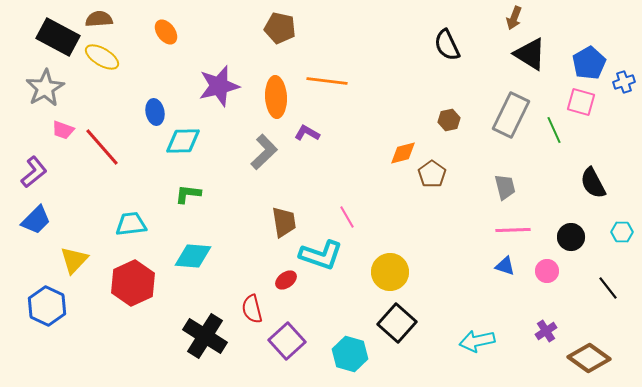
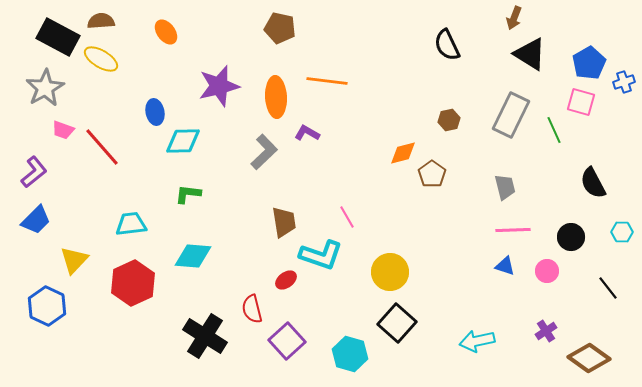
brown semicircle at (99, 19): moved 2 px right, 2 px down
yellow ellipse at (102, 57): moved 1 px left, 2 px down
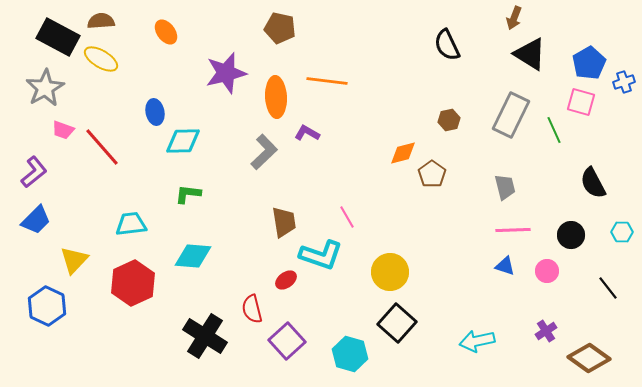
purple star at (219, 86): moved 7 px right, 13 px up
black circle at (571, 237): moved 2 px up
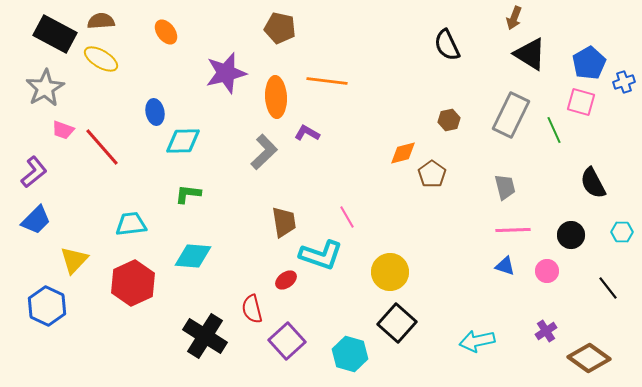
black rectangle at (58, 37): moved 3 px left, 3 px up
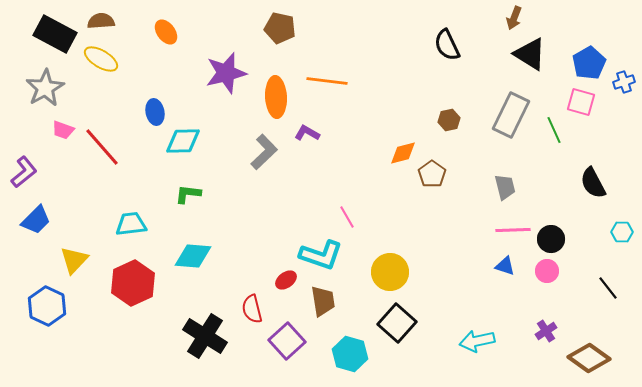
purple L-shape at (34, 172): moved 10 px left
brown trapezoid at (284, 222): moved 39 px right, 79 px down
black circle at (571, 235): moved 20 px left, 4 px down
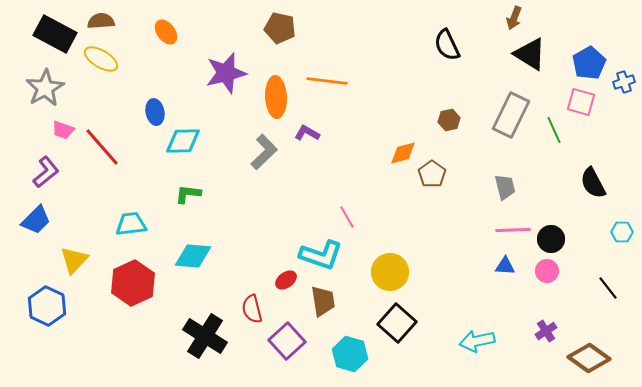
purple L-shape at (24, 172): moved 22 px right
blue triangle at (505, 266): rotated 15 degrees counterclockwise
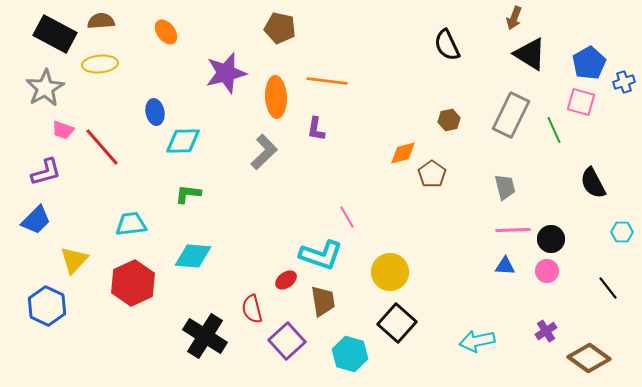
yellow ellipse at (101, 59): moved 1 px left, 5 px down; rotated 36 degrees counterclockwise
purple L-shape at (307, 133): moved 9 px right, 4 px up; rotated 110 degrees counterclockwise
purple L-shape at (46, 172): rotated 24 degrees clockwise
